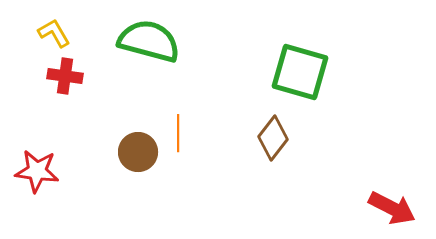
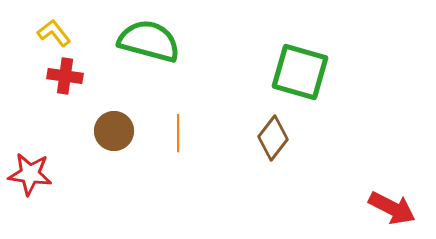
yellow L-shape: rotated 8 degrees counterclockwise
brown circle: moved 24 px left, 21 px up
red star: moved 7 px left, 3 px down
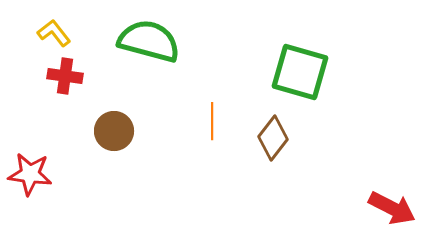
orange line: moved 34 px right, 12 px up
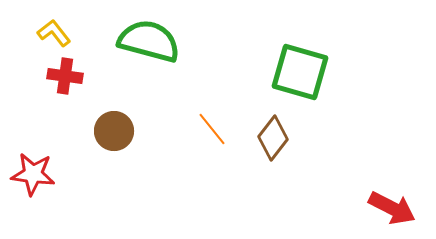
orange line: moved 8 px down; rotated 39 degrees counterclockwise
red star: moved 3 px right
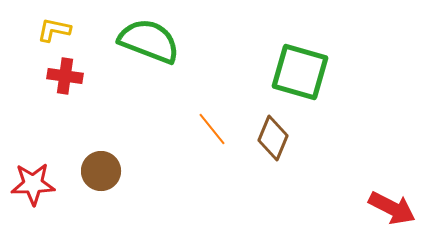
yellow L-shape: moved 3 px up; rotated 40 degrees counterclockwise
green semicircle: rotated 6 degrees clockwise
brown circle: moved 13 px left, 40 px down
brown diamond: rotated 15 degrees counterclockwise
red star: moved 10 px down; rotated 9 degrees counterclockwise
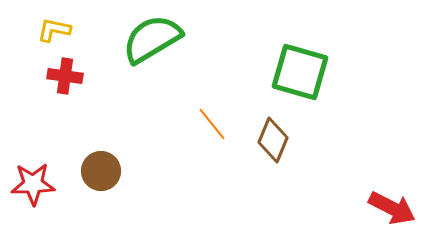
green semicircle: moved 3 px right, 2 px up; rotated 52 degrees counterclockwise
orange line: moved 5 px up
brown diamond: moved 2 px down
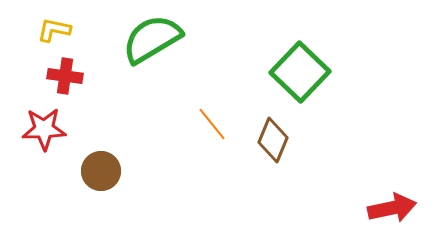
green square: rotated 28 degrees clockwise
red star: moved 11 px right, 55 px up
red arrow: rotated 39 degrees counterclockwise
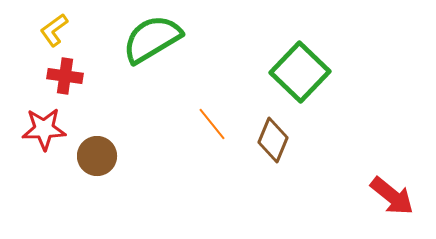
yellow L-shape: rotated 48 degrees counterclockwise
brown circle: moved 4 px left, 15 px up
red arrow: moved 12 px up; rotated 51 degrees clockwise
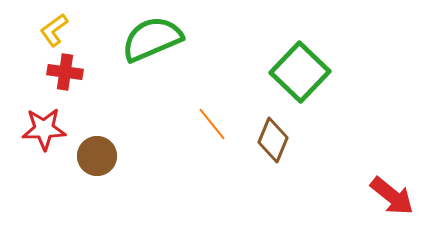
green semicircle: rotated 8 degrees clockwise
red cross: moved 4 px up
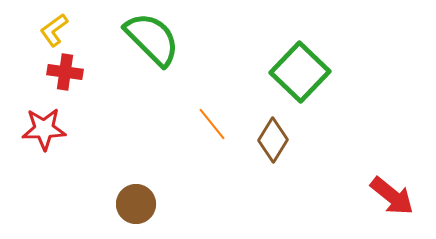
green semicircle: rotated 68 degrees clockwise
brown diamond: rotated 9 degrees clockwise
brown circle: moved 39 px right, 48 px down
